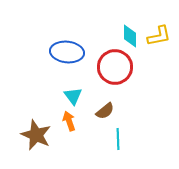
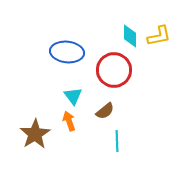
red circle: moved 1 px left, 3 px down
brown star: moved 1 px left, 1 px up; rotated 16 degrees clockwise
cyan line: moved 1 px left, 2 px down
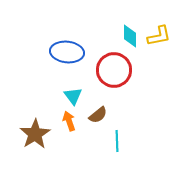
brown semicircle: moved 7 px left, 4 px down
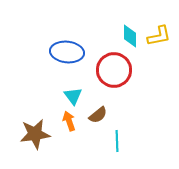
brown star: rotated 24 degrees clockwise
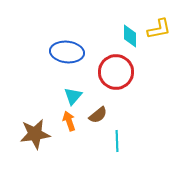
yellow L-shape: moved 7 px up
red circle: moved 2 px right, 2 px down
cyan triangle: rotated 18 degrees clockwise
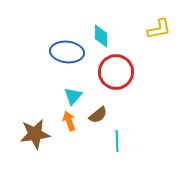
cyan diamond: moved 29 px left
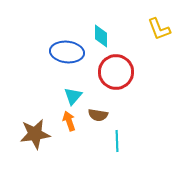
yellow L-shape: rotated 80 degrees clockwise
brown semicircle: rotated 48 degrees clockwise
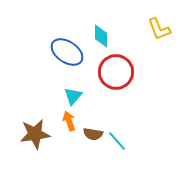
blue ellipse: rotated 28 degrees clockwise
brown semicircle: moved 5 px left, 19 px down
cyan line: rotated 40 degrees counterclockwise
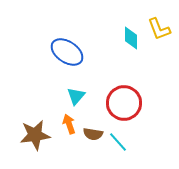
cyan diamond: moved 30 px right, 2 px down
red circle: moved 8 px right, 31 px down
cyan triangle: moved 3 px right
orange arrow: moved 3 px down
brown star: moved 1 px down
cyan line: moved 1 px right, 1 px down
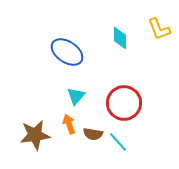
cyan diamond: moved 11 px left
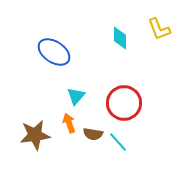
blue ellipse: moved 13 px left
orange arrow: moved 1 px up
